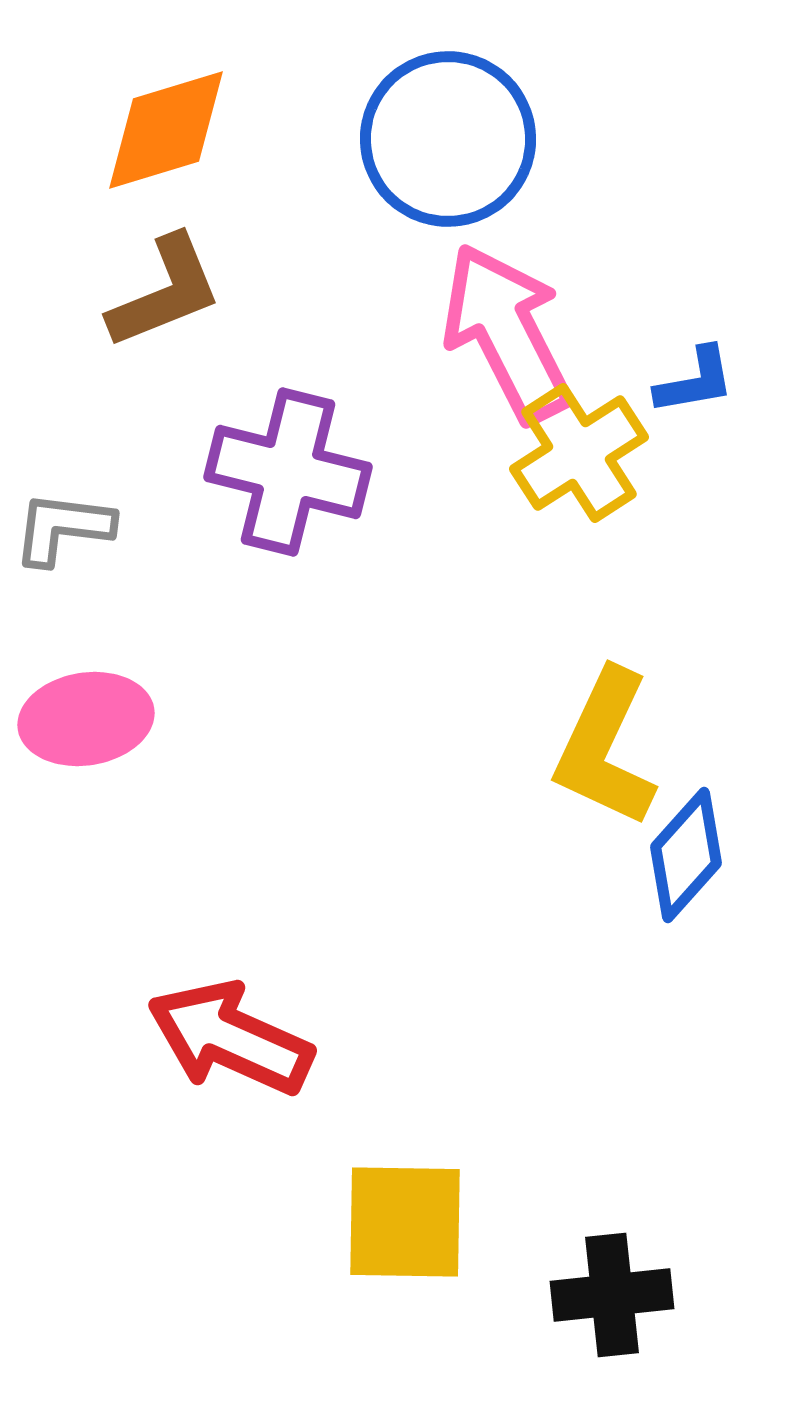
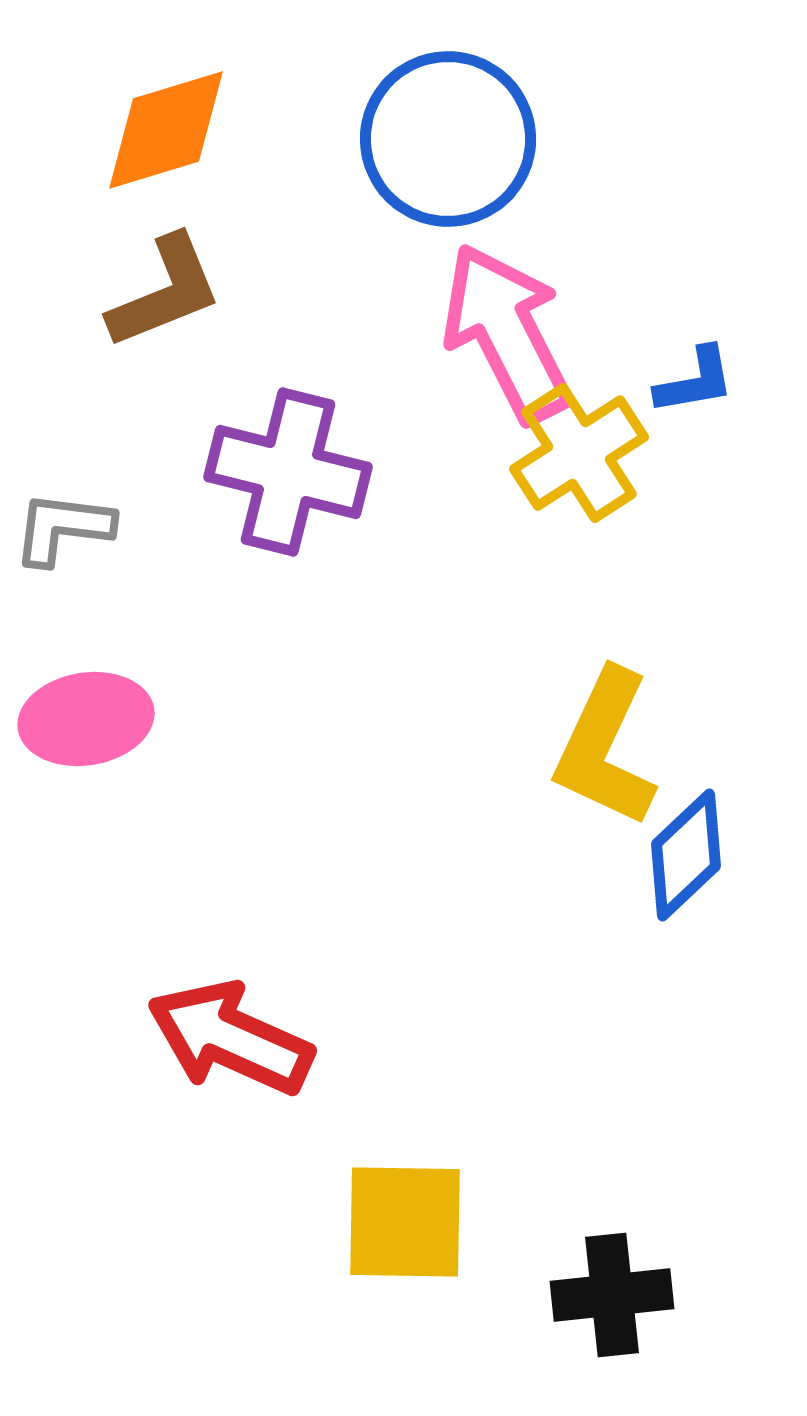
blue diamond: rotated 5 degrees clockwise
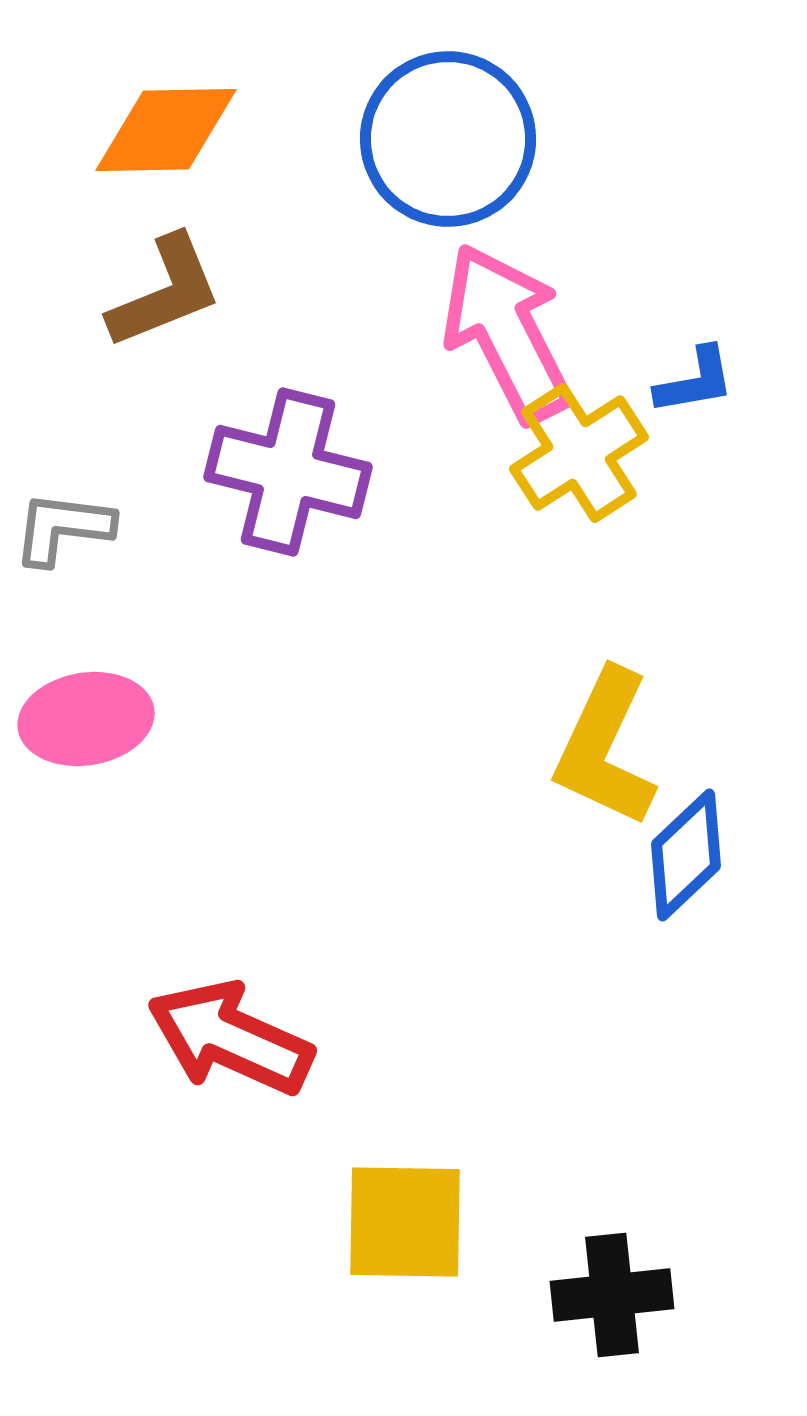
orange diamond: rotated 16 degrees clockwise
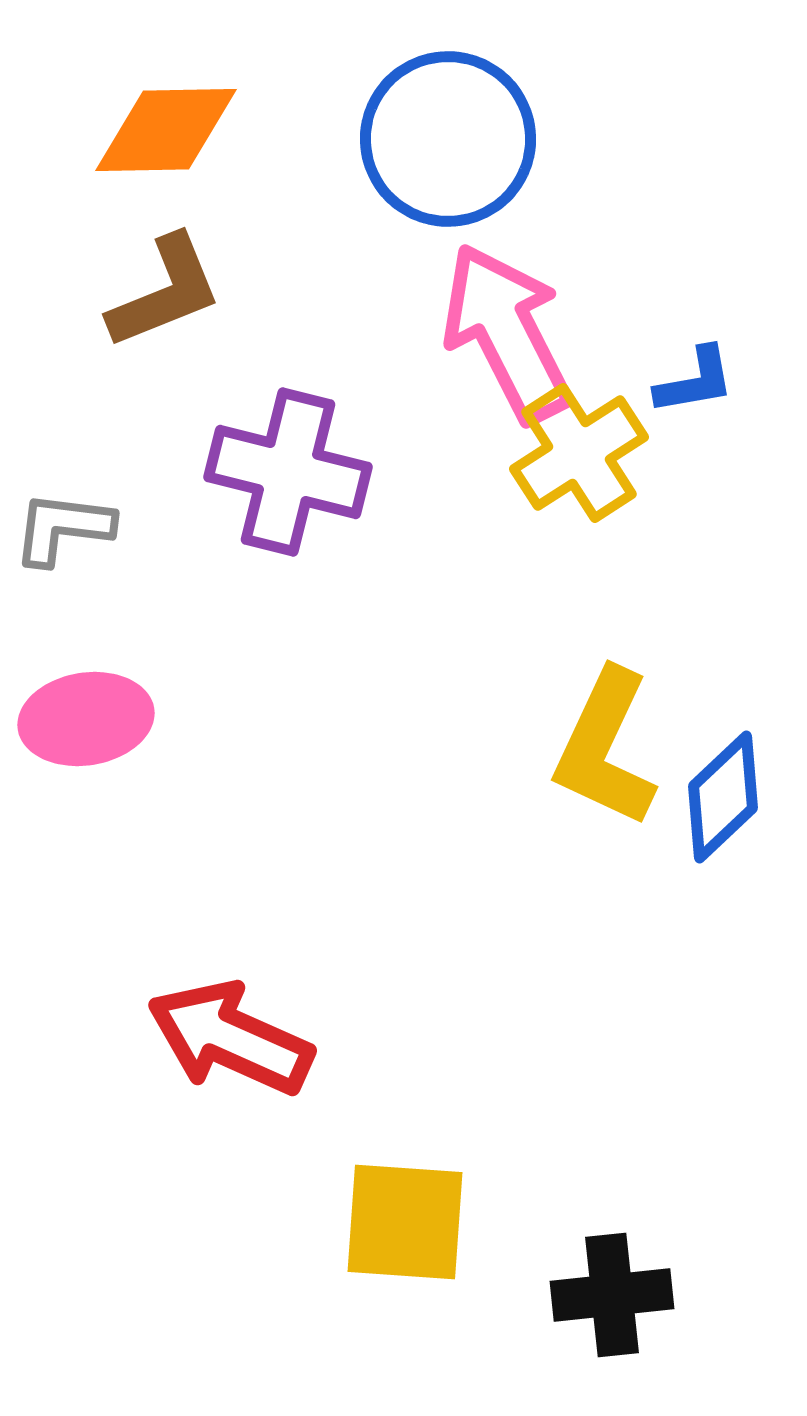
blue diamond: moved 37 px right, 58 px up
yellow square: rotated 3 degrees clockwise
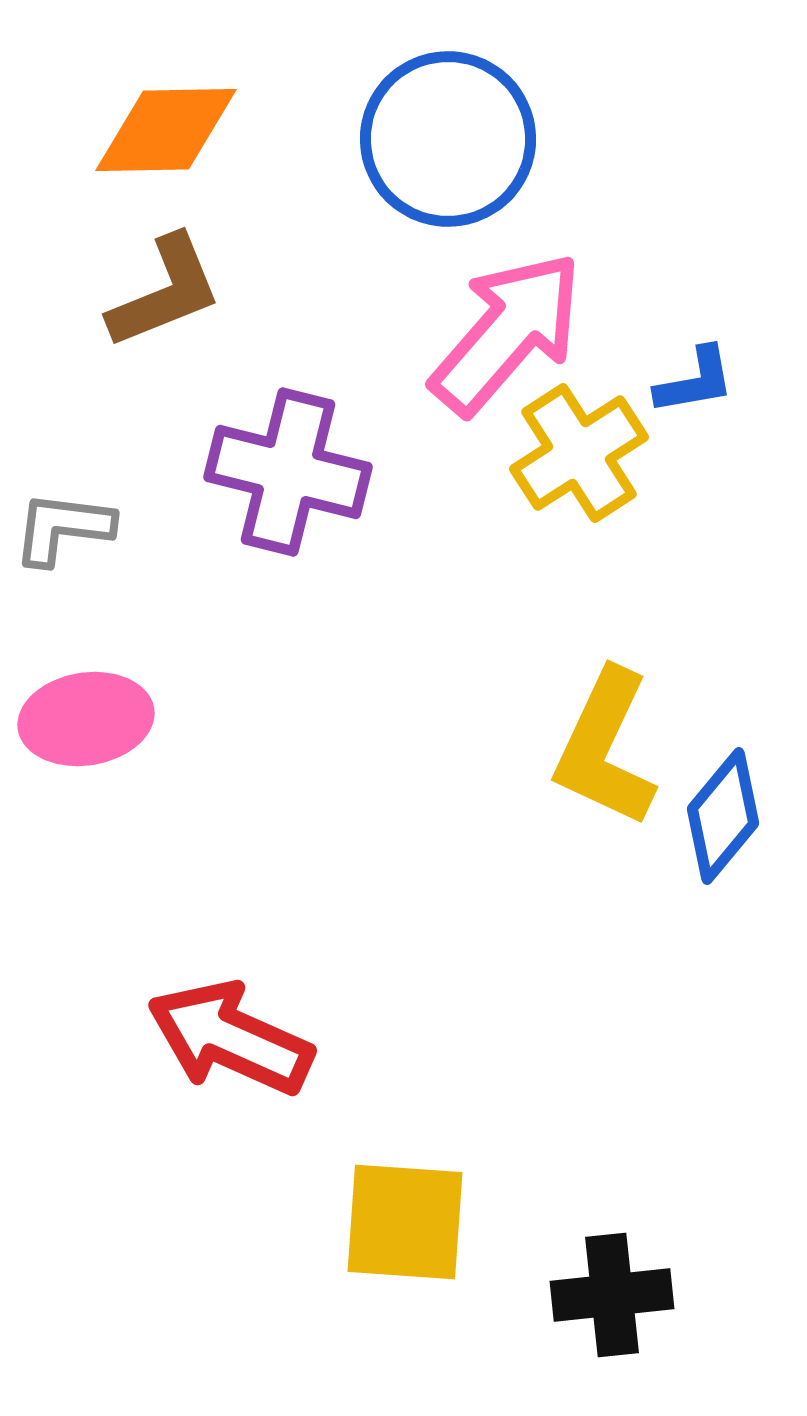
pink arrow: rotated 68 degrees clockwise
blue diamond: moved 19 px down; rotated 7 degrees counterclockwise
